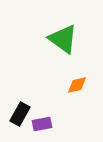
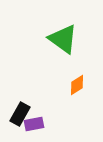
orange diamond: rotated 20 degrees counterclockwise
purple rectangle: moved 8 px left
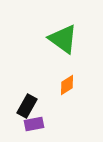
orange diamond: moved 10 px left
black rectangle: moved 7 px right, 8 px up
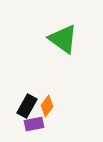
orange diamond: moved 20 px left, 21 px down; rotated 20 degrees counterclockwise
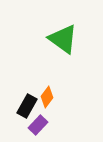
orange diamond: moved 9 px up
purple rectangle: moved 4 px right, 1 px down; rotated 36 degrees counterclockwise
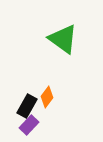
purple rectangle: moved 9 px left
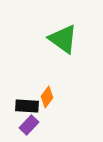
black rectangle: rotated 65 degrees clockwise
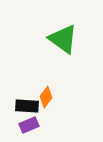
orange diamond: moved 1 px left
purple rectangle: rotated 24 degrees clockwise
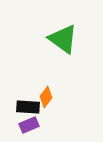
black rectangle: moved 1 px right, 1 px down
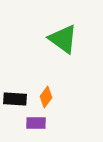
black rectangle: moved 13 px left, 8 px up
purple rectangle: moved 7 px right, 2 px up; rotated 24 degrees clockwise
